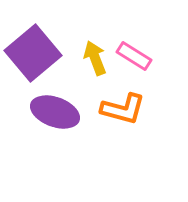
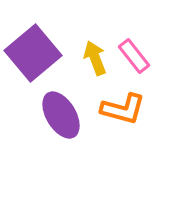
pink rectangle: rotated 20 degrees clockwise
purple ellipse: moved 6 px right, 3 px down; rotated 39 degrees clockwise
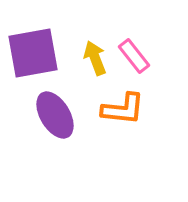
purple square: rotated 30 degrees clockwise
orange L-shape: rotated 9 degrees counterclockwise
purple ellipse: moved 6 px left
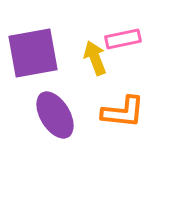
pink rectangle: moved 11 px left, 17 px up; rotated 64 degrees counterclockwise
orange L-shape: moved 3 px down
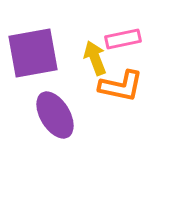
orange L-shape: moved 2 px left, 26 px up; rotated 6 degrees clockwise
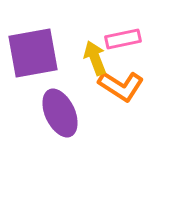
orange L-shape: rotated 21 degrees clockwise
purple ellipse: moved 5 px right, 2 px up; rotated 6 degrees clockwise
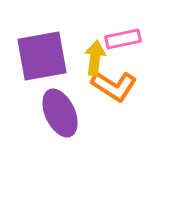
purple square: moved 9 px right, 3 px down
yellow arrow: rotated 28 degrees clockwise
orange L-shape: moved 7 px left
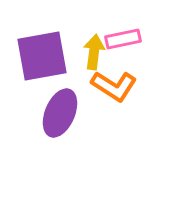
yellow arrow: moved 1 px left, 6 px up
purple ellipse: rotated 48 degrees clockwise
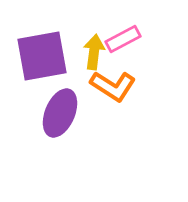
pink rectangle: rotated 16 degrees counterclockwise
orange L-shape: moved 1 px left
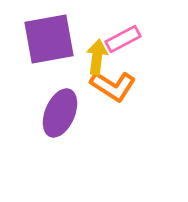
yellow arrow: moved 3 px right, 5 px down
purple square: moved 7 px right, 17 px up
